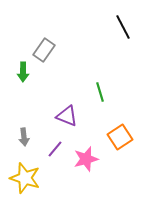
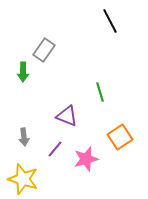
black line: moved 13 px left, 6 px up
yellow star: moved 2 px left, 1 px down
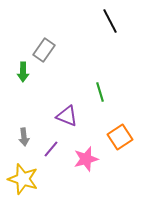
purple line: moved 4 px left
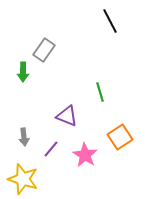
pink star: moved 1 px left, 4 px up; rotated 25 degrees counterclockwise
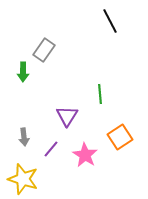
green line: moved 2 px down; rotated 12 degrees clockwise
purple triangle: rotated 40 degrees clockwise
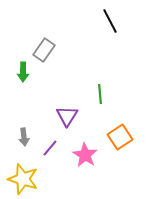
purple line: moved 1 px left, 1 px up
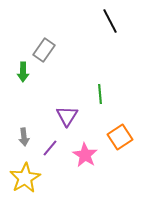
yellow star: moved 2 px right, 1 px up; rotated 24 degrees clockwise
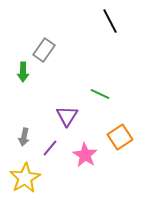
green line: rotated 60 degrees counterclockwise
gray arrow: rotated 18 degrees clockwise
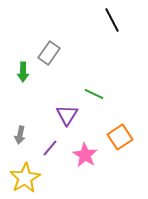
black line: moved 2 px right, 1 px up
gray rectangle: moved 5 px right, 3 px down
green line: moved 6 px left
purple triangle: moved 1 px up
gray arrow: moved 4 px left, 2 px up
